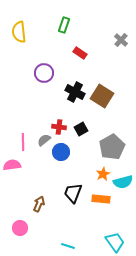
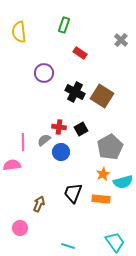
gray pentagon: moved 2 px left
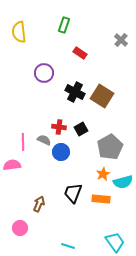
gray semicircle: rotated 64 degrees clockwise
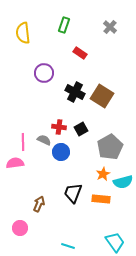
yellow semicircle: moved 4 px right, 1 px down
gray cross: moved 11 px left, 13 px up
pink semicircle: moved 3 px right, 2 px up
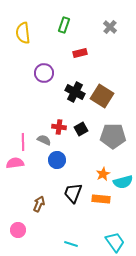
red rectangle: rotated 48 degrees counterclockwise
gray pentagon: moved 3 px right, 11 px up; rotated 30 degrees clockwise
blue circle: moved 4 px left, 8 px down
pink circle: moved 2 px left, 2 px down
cyan line: moved 3 px right, 2 px up
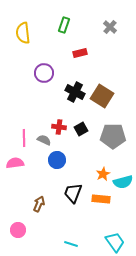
pink line: moved 1 px right, 4 px up
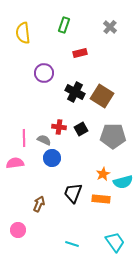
blue circle: moved 5 px left, 2 px up
cyan line: moved 1 px right
